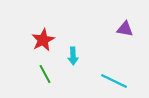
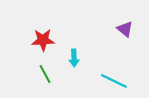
purple triangle: rotated 30 degrees clockwise
red star: rotated 25 degrees clockwise
cyan arrow: moved 1 px right, 2 px down
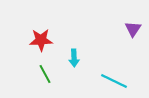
purple triangle: moved 8 px right; rotated 24 degrees clockwise
red star: moved 2 px left
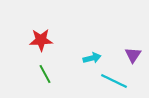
purple triangle: moved 26 px down
cyan arrow: moved 18 px right; rotated 102 degrees counterclockwise
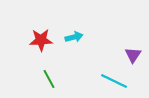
cyan arrow: moved 18 px left, 21 px up
green line: moved 4 px right, 5 px down
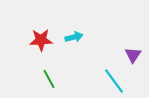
cyan line: rotated 28 degrees clockwise
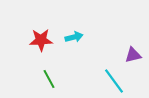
purple triangle: rotated 42 degrees clockwise
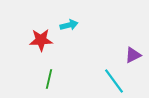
cyan arrow: moved 5 px left, 12 px up
purple triangle: rotated 12 degrees counterclockwise
green line: rotated 42 degrees clockwise
